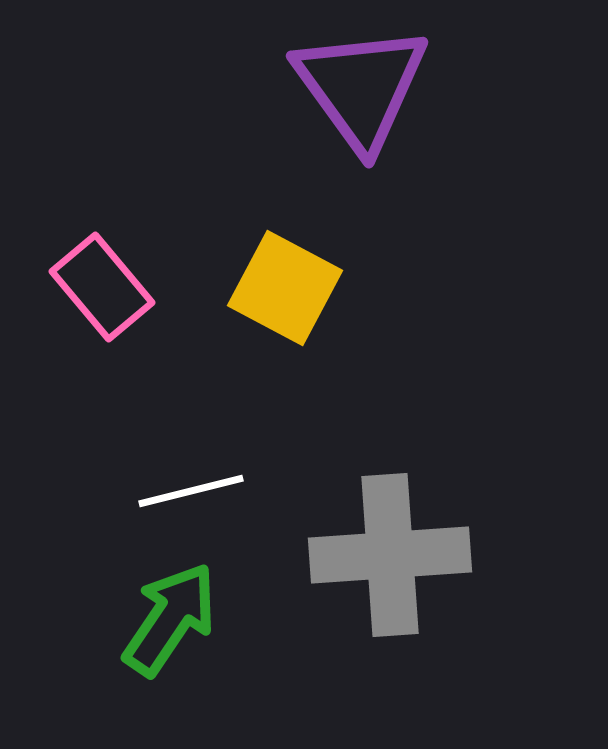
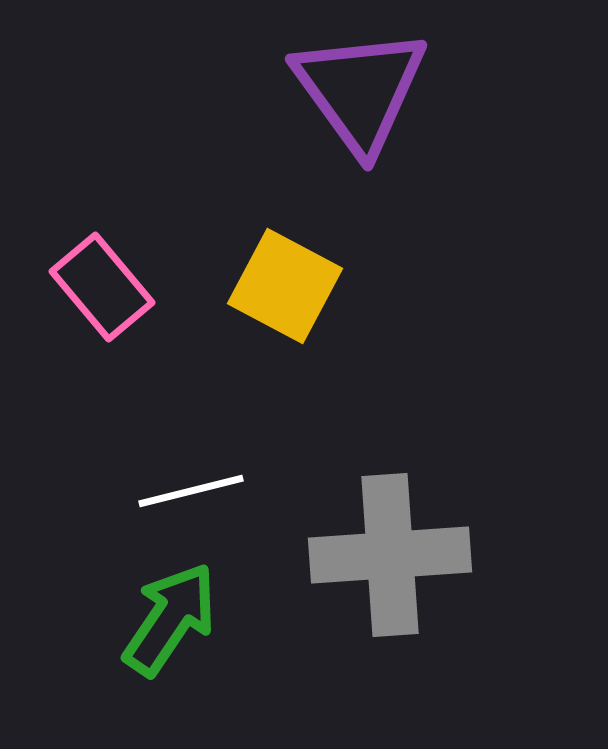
purple triangle: moved 1 px left, 3 px down
yellow square: moved 2 px up
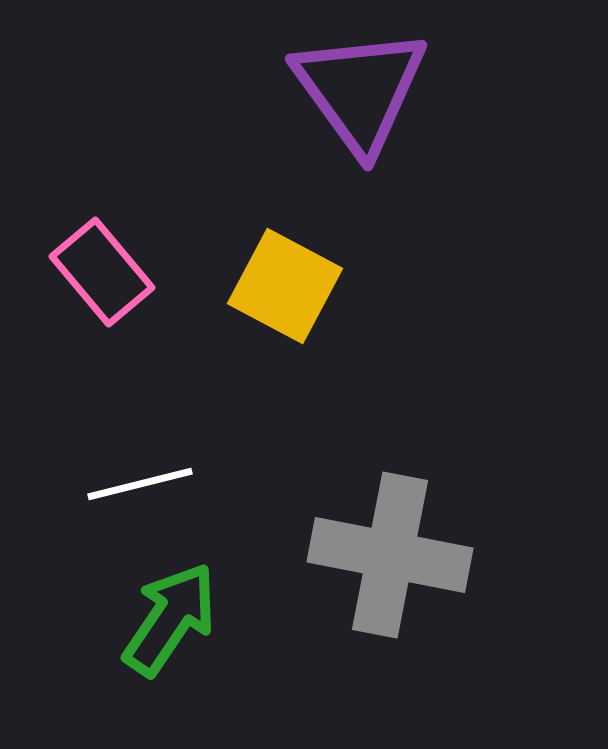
pink rectangle: moved 15 px up
white line: moved 51 px left, 7 px up
gray cross: rotated 15 degrees clockwise
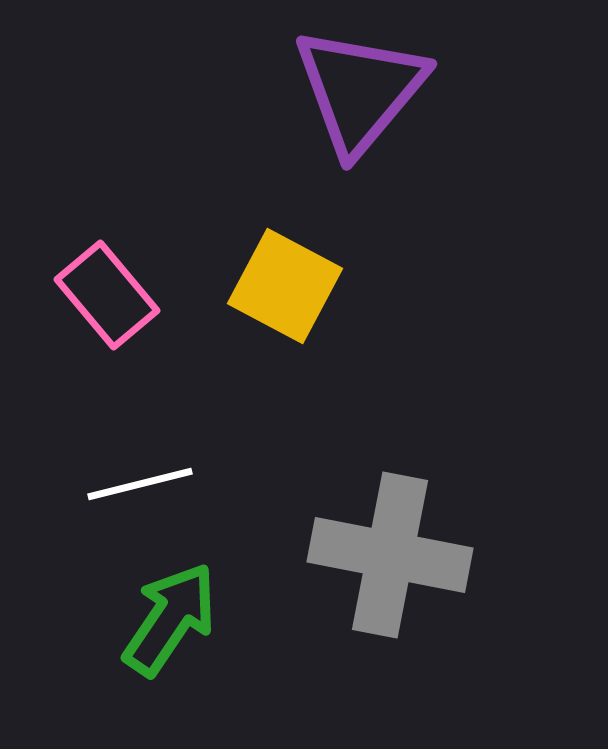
purple triangle: rotated 16 degrees clockwise
pink rectangle: moved 5 px right, 23 px down
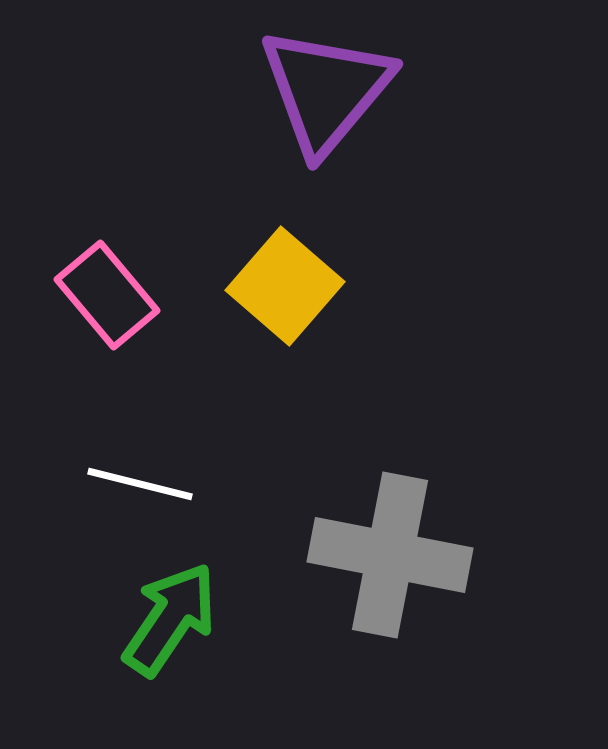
purple triangle: moved 34 px left
yellow square: rotated 13 degrees clockwise
white line: rotated 28 degrees clockwise
